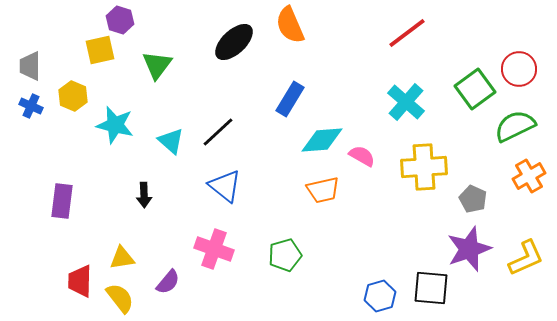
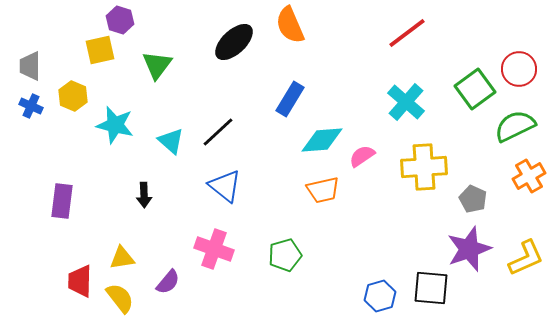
pink semicircle: rotated 64 degrees counterclockwise
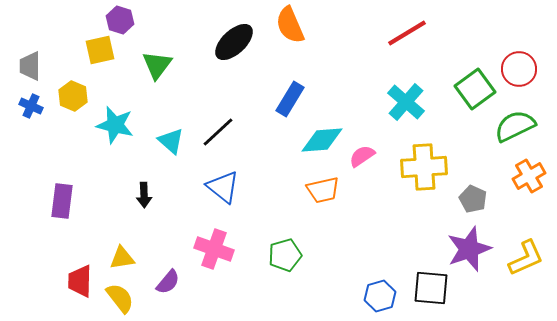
red line: rotated 6 degrees clockwise
blue triangle: moved 2 px left, 1 px down
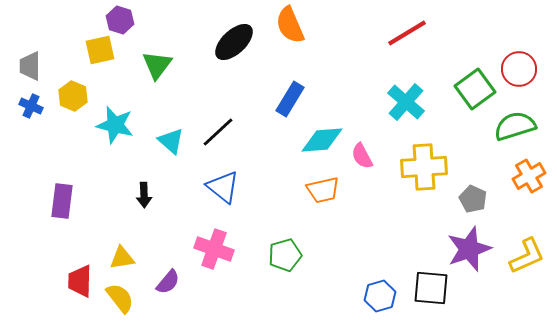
green semicircle: rotated 9 degrees clockwise
pink semicircle: rotated 84 degrees counterclockwise
yellow L-shape: moved 1 px right, 2 px up
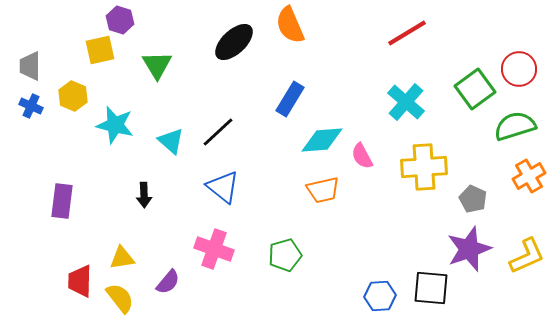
green triangle: rotated 8 degrees counterclockwise
blue hexagon: rotated 12 degrees clockwise
